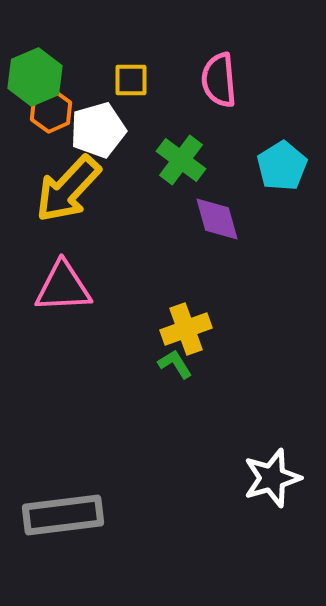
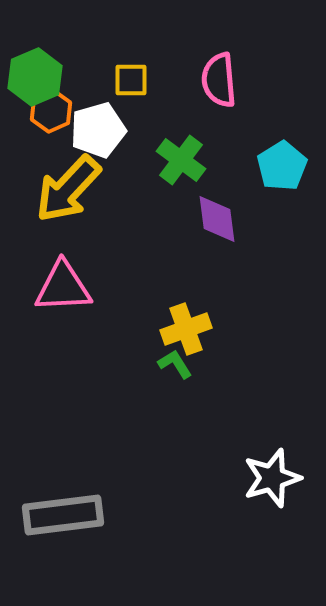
purple diamond: rotated 8 degrees clockwise
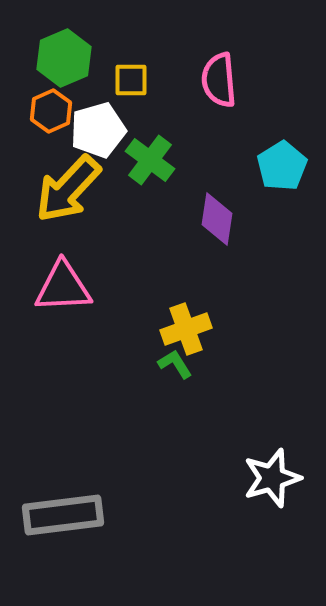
green hexagon: moved 29 px right, 19 px up
green cross: moved 31 px left
purple diamond: rotated 16 degrees clockwise
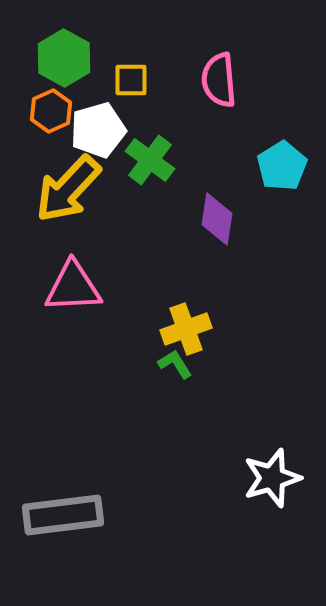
green hexagon: rotated 8 degrees counterclockwise
pink triangle: moved 10 px right
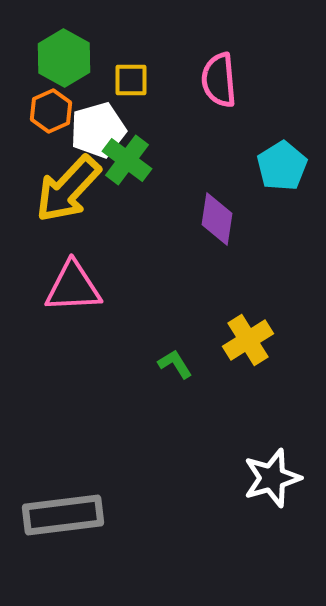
green cross: moved 23 px left
yellow cross: moved 62 px right, 11 px down; rotated 12 degrees counterclockwise
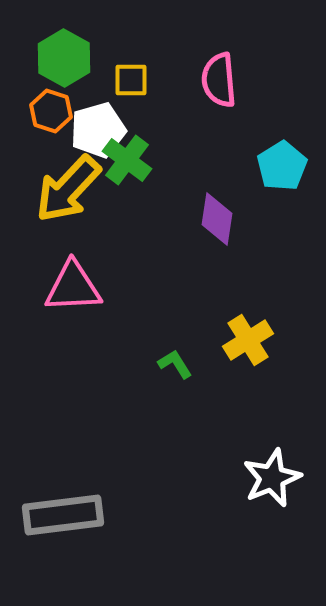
orange hexagon: rotated 18 degrees counterclockwise
white star: rotated 6 degrees counterclockwise
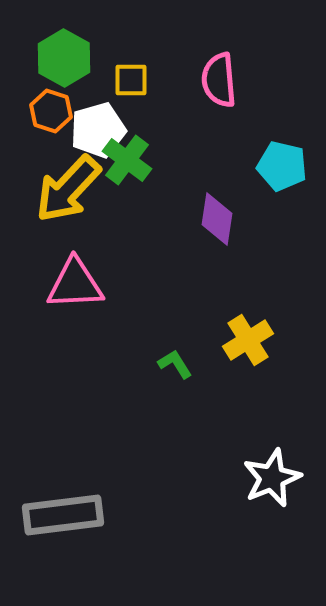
cyan pentagon: rotated 27 degrees counterclockwise
pink triangle: moved 2 px right, 3 px up
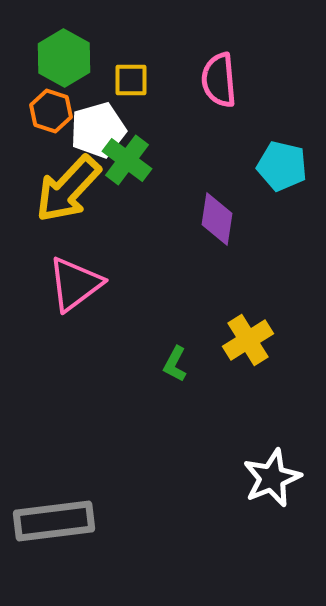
pink triangle: rotated 34 degrees counterclockwise
green L-shape: rotated 120 degrees counterclockwise
gray rectangle: moved 9 px left, 6 px down
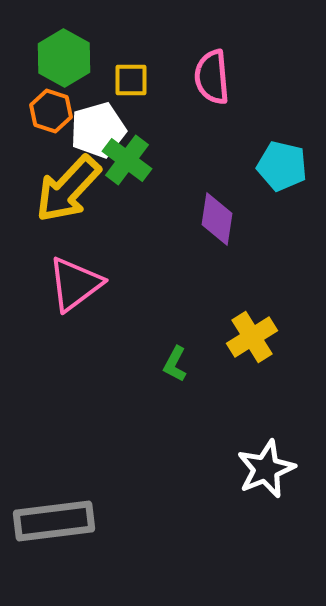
pink semicircle: moved 7 px left, 3 px up
yellow cross: moved 4 px right, 3 px up
white star: moved 6 px left, 9 px up
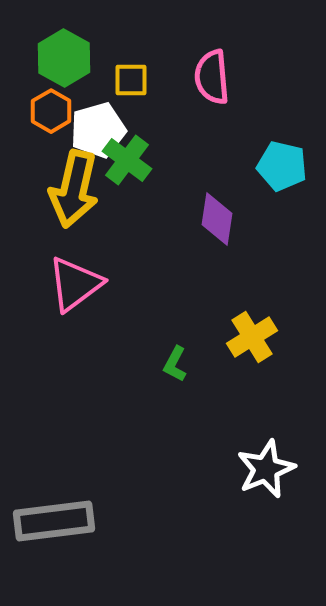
orange hexagon: rotated 12 degrees clockwise
yellow arrow: moved 6 px right; rotated 30 degrees counterclockwise
